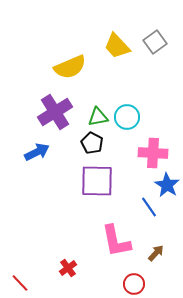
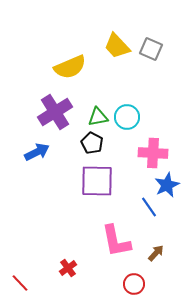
gray square: moved 4 px left, 7 px down; rotated 30 degrees counterclockwise
blue star: rotated 15 degrees clockwise
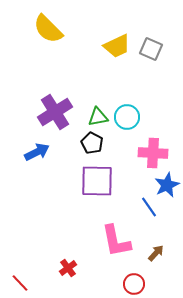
yellow trapezoid: rotated 72 degrees counterclockwise
yellow semicircle: moved 22 px left, 38 px up; rotated 68 degrees clockwise
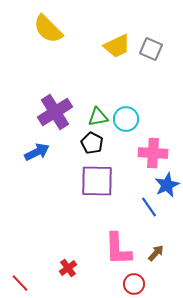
cyan circle: moved 1 px left, 2 px down
pink L-shape: moved 2 px right, 8 px down; rotated 9 degrees clockwise
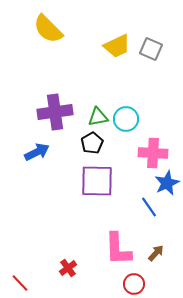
purple cross: rotated 24 degrees clockwise
black pentagon: rotated 15 degrees clockwise
blue star: moved 2 px up
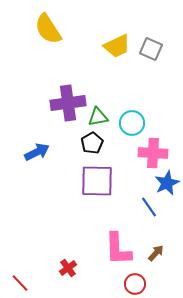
yellow semicircle: rotated 12 degrees clockwise
purple cross: moved 13 px right, 9 px up
cyan circle: moved 6 px right, 4 px down
red circle: moved 1 px right
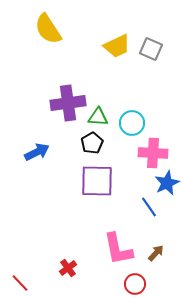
green triangle: rotated 15 degrees clockwise
pink L-shape: rotated 9 degrees counterclockwise
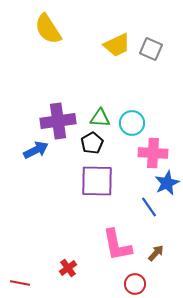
yellow trapezoid: moved 1 px up
purple cross: moved 10 px left, 18 px down
green triangle: moved 2 px right, 1 px down
blue arrow: moved 1 px left, 2 px up
pink L-shape: moved 1 px left, 4 px up
red line: rotated 36 degrees counterclockwise
